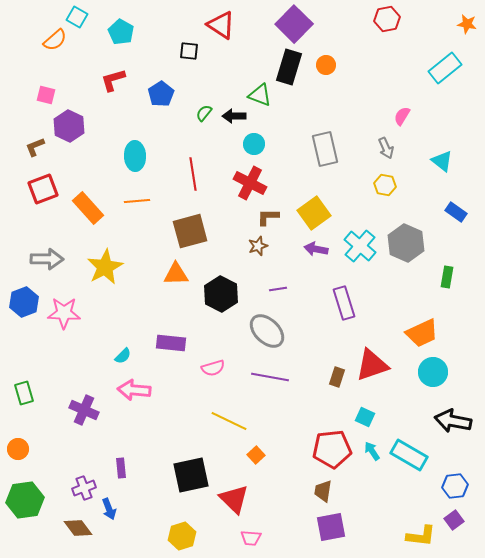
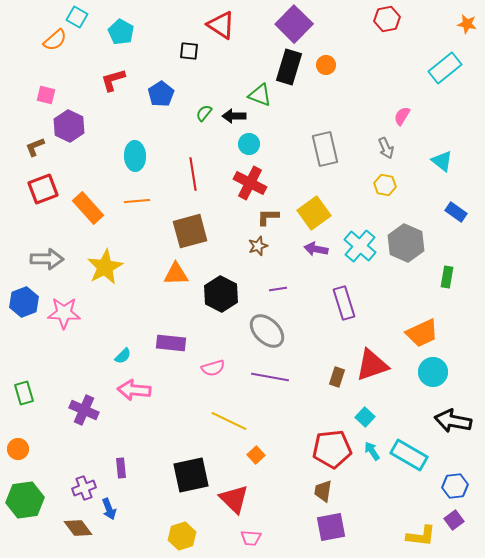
cyan circle at (254, 144): moved 5 px left
cyan square at (365, 417): rotated 18 degrees clockwise
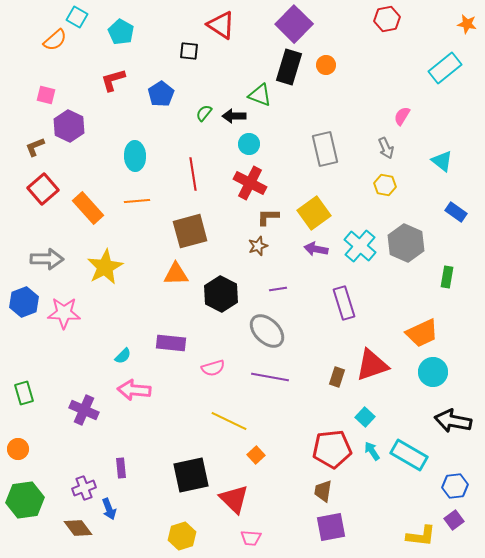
red square at (43, 189): rotated 20 degrees counterclockwise
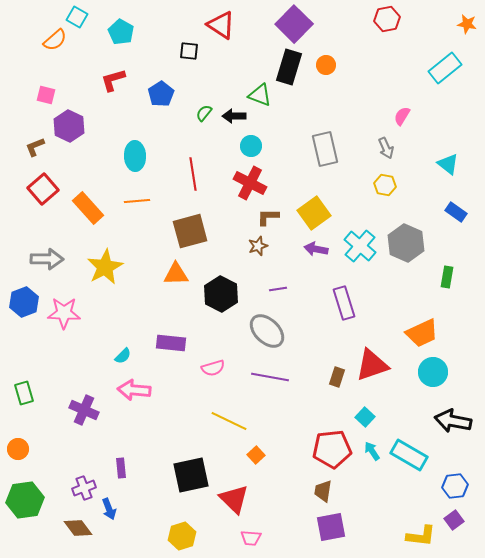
cyan circle at (249, 144): moved 2 px right, 2 px down
cyan triangle at (442, 161): moved 6 px right, 3 px down
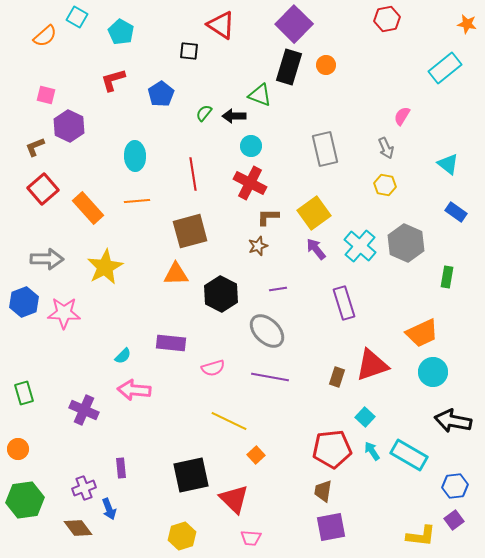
orange semicircle at (55, 40): moved 10 px left, 4 px up
purple arrow at (316, 249): rotated 40 degrees clockwise
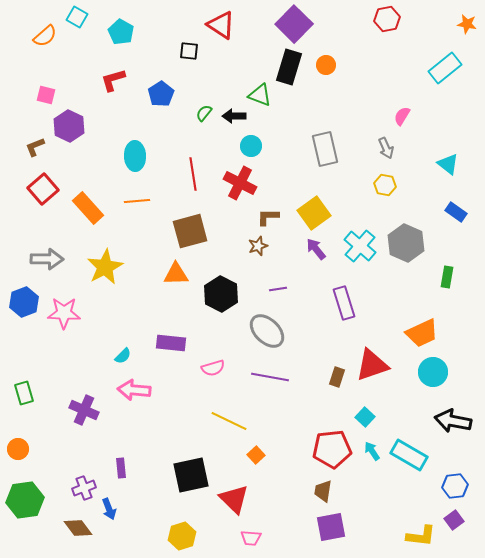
red cross at (250, 183): moved 10 px left
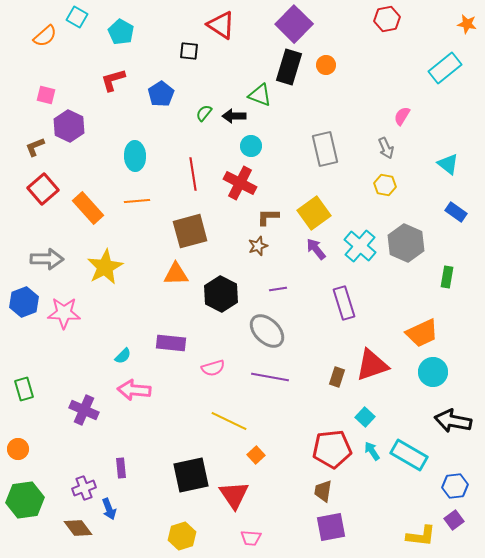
green rectangle at (24, 393): moved 4 px up
red triangle at (234, 499): moved 4 px up; rotated 12 degrees clockwise
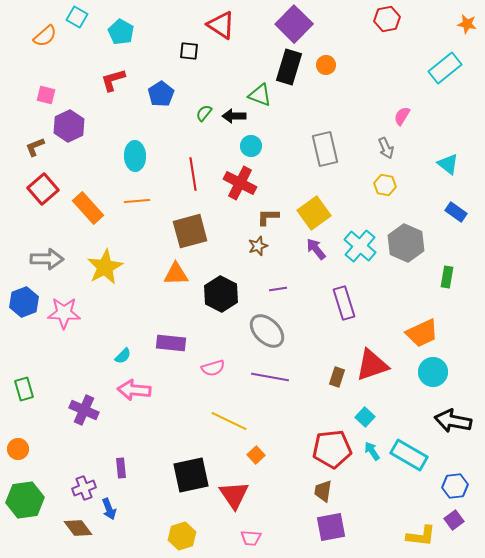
purple hexagon at (69, 126): rotated 8 degrees clockwise
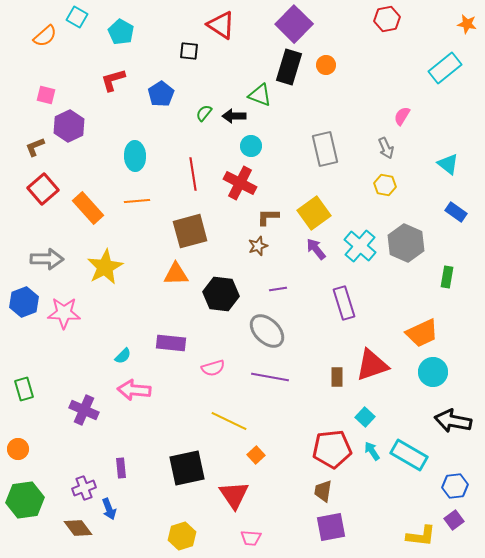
black hexagon at (221, 294): rotated 20 degrees counterclockwise
brown rectangle at (337, 377): rotated 18 degrees counterclockwise
black square at (191, 475): moved 4 px left, 7 px up
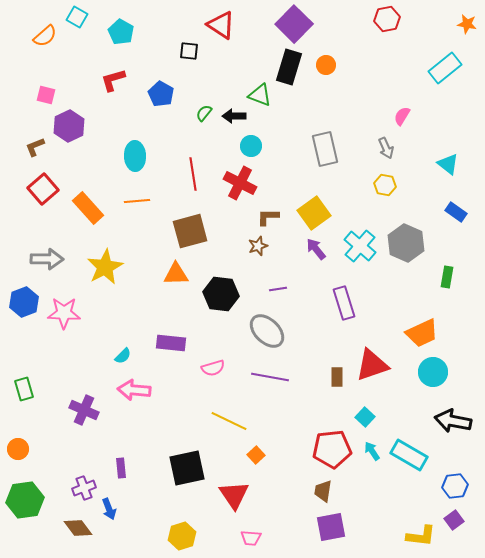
blue pentagon at (161, 94): rotated 10 degrees counterclockwise
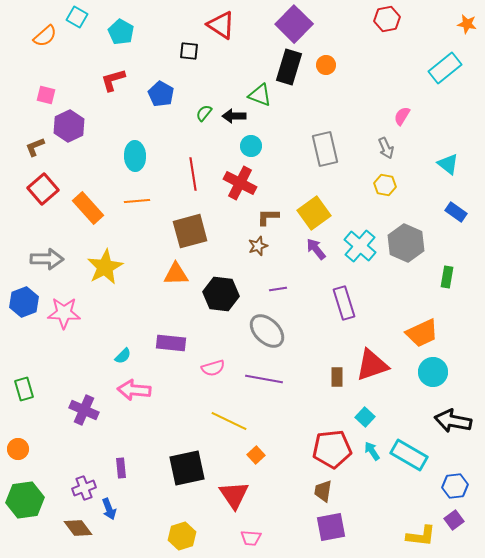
purple line at (270, 377): moved 6 px left, 2 px down
